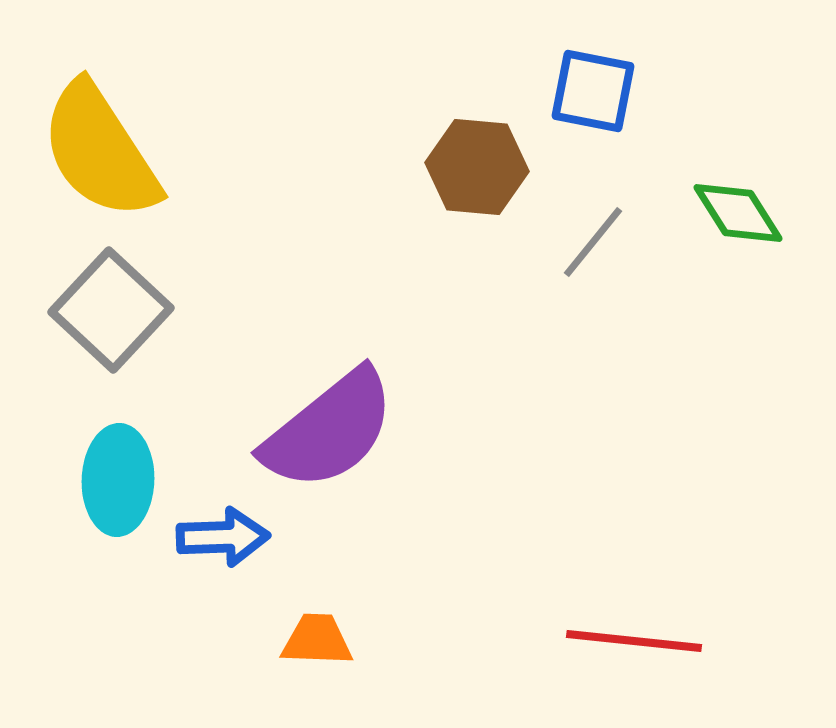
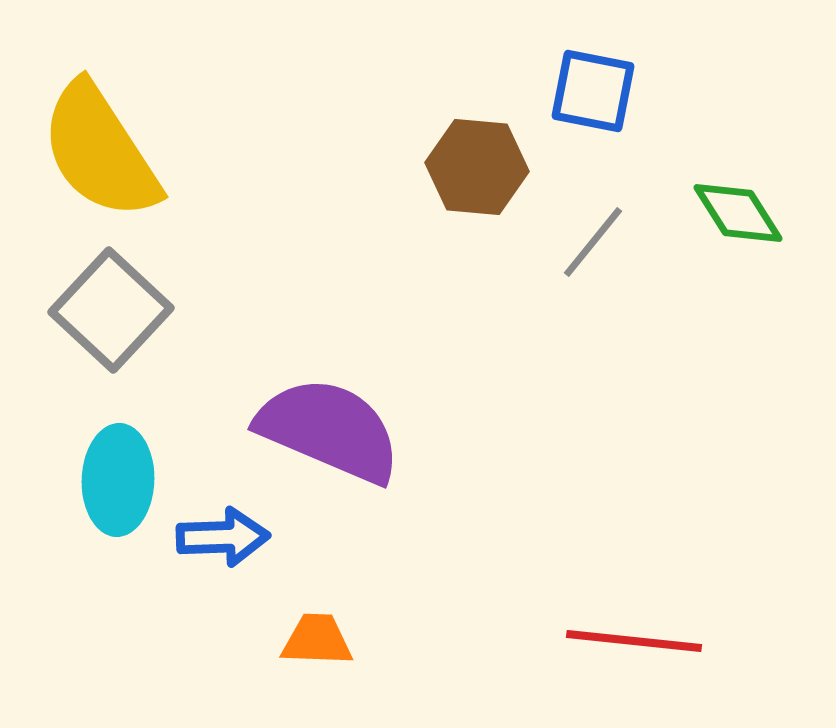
purple semicircle: rotated 118 degrees counterclockwise
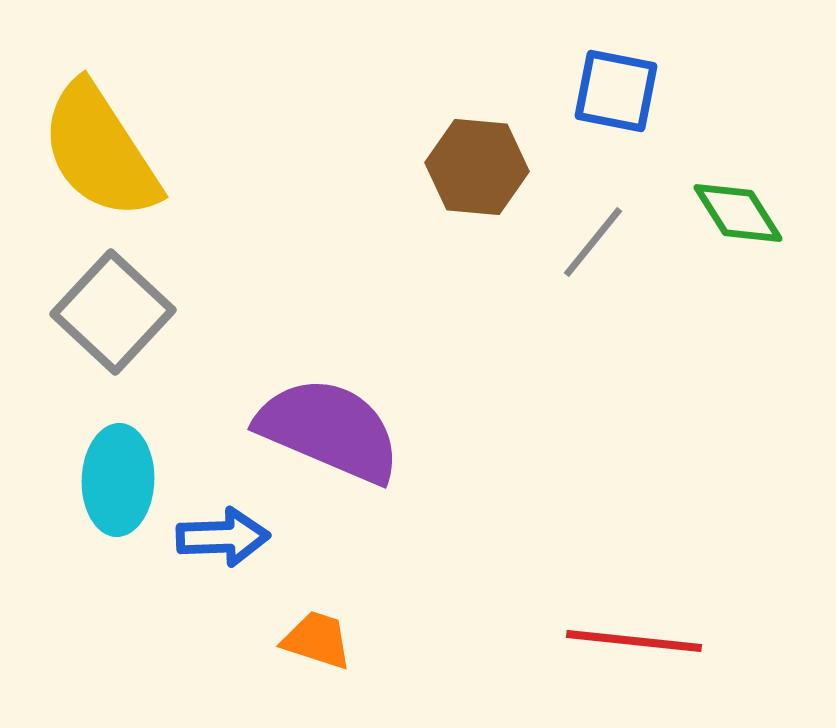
blue square: moved 23 px right
gray square: moved 2 px right, 2 px down
orange trapezoid: rotated 16 degrees clockwise
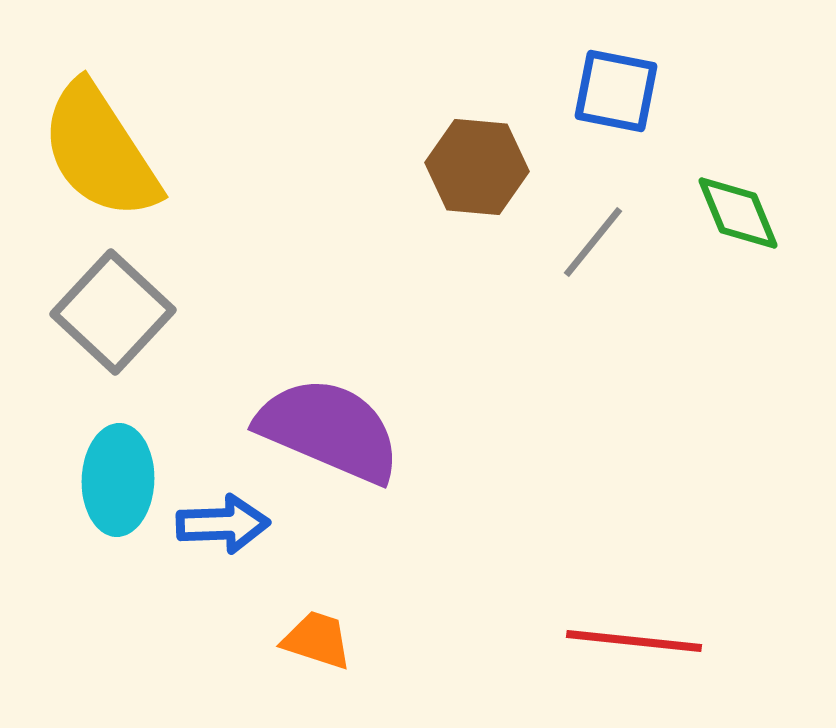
green diamond: rotated 10 degrees clockwise
blue arrow: moved 13 px up
